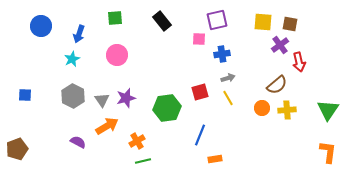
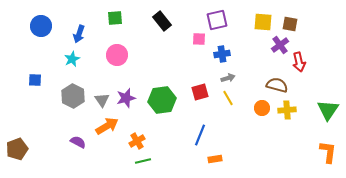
brown semicircle: rotated 125 degrees counterclockwise
blue square: moved 10 px right, 15 px up
green hexagon: moved 5 px left, 8 px up
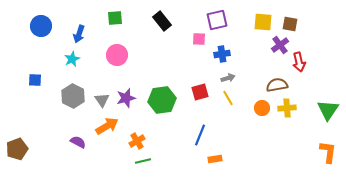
brown semicircle: rotated 25 degrees counterclockwise
yellow cross: moved 2 px up
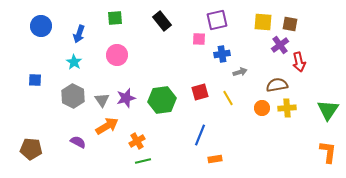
cyan star: moved 2 px right, 3 px down; rotated 14 degrees counterclockwise
gray arrow: moved 12 px right, 6 px up
brown pentagon: moved 14 px right; rotated 25 degrees clockwise
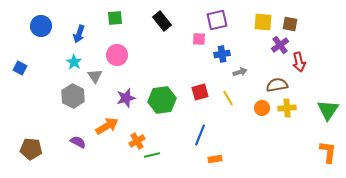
blue square: moved 15 px left, 12 px up; rotated 24 degrees clockwise
gray triangle: moved 7 px left, 24 px up
green line: moved 9 px right, 6 px up
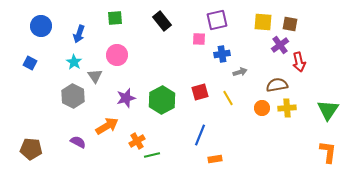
blue square: moved 10 px right, 5 px up
green hexagon: rotated 20 degrees counterclockwise
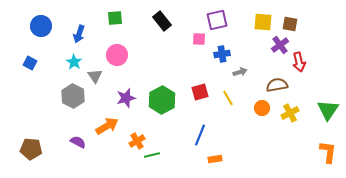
yellow cross: moved 3 px right, 5 px down; rotated 24 degrees counterclockwise
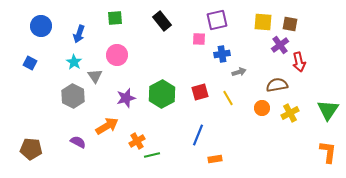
gray arrow: moved 1 px left
green hexagon: moved 6 px up
blue line: moved 2 px left
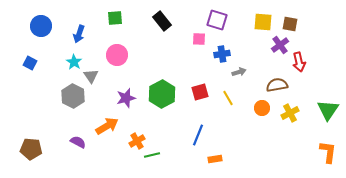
purple square: rotated 30 degrees clockwise
gray triangle: moved 4 px left
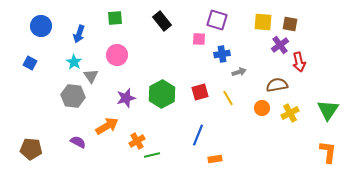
gray hexagon: rotated 20 degrees counterclockwise
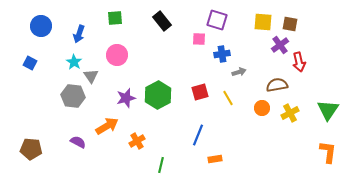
green hexagon: moved 4 px left, 1 px down
green line: moved 9 px right, 10 px down; rotated 63 degrees counterclockwise
